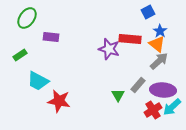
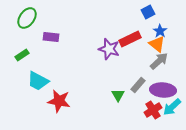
red rectangle: rotated 30 degrees counterclockwise
green rectangle: moved 2 px right
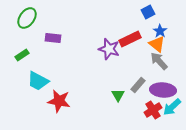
purple rectangle: moved 2 px right, 1 px down
gray arrow: rotated 90 degrees counterclockwise
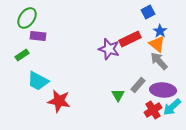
purple rectangle: moved 15 px left, 2 px up
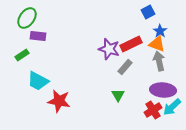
red rectangle: moved 1 px right, 5 px down
orange triangle: rotated 18 degrees counterclockwise
gray arrow: rotated 30 degrees clockwise
gray rectangle: moved 13 px left, 18 px up
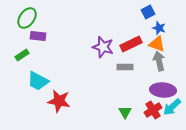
blue star: moved 1 px left, 3 px up; rotated 16 degrees counterclockwise
purple star: moved 6 px left, 2 px up
gray rectangle: rotated 49 degrees clockwise
green triangle: moved 7 px right, 17 px down
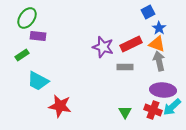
blue star: rotated 16 degrees clockwise
red star: moved 1 px right, 5 px down
red cross: rotated 36 degrees counterclockwise
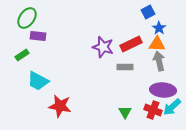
orange triangle: rotated 18 degrees counterclockwise
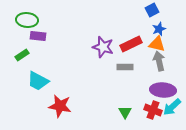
blue square: moved 4 px right, 2 px up
green ellipse: moved 2 px down; rotated 60 degrees clockwise
blue star: moved 1 px down; rotated 16 degrees clockwise
orange triangle: rotated 12 degrees clockwise
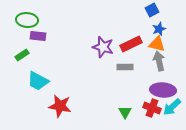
red cross: moved 1 px left, 2 px up
